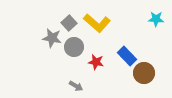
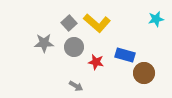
cyan star: rotated 14 degrees counterclockwise
gray star: moved 8 px left, 5 px down; rotated 12 degrees counterclockwise
blue rectangle: moved 2 px left, 1 px up; rotated 30 degrees counterclockwise
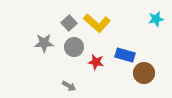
gray arrow: moved 7 px left
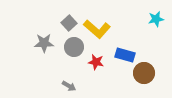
yellow L-shape: moved 6 px down
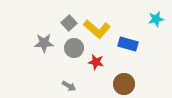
gray circle: moved 1 px down
blue rectangle: moved 3 px right, 11 px up
brown circle: moved 20 px left, 11 px down
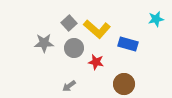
gray arrow: rotated 112 degrees clockwise
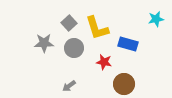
yellow L-shape: moved 1 px up; rotated 32 degrees clockwise
red star: moved 8 px right
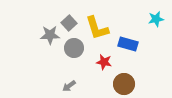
gray star: moved 6 px right, 8 px up
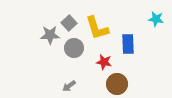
cyan star: rotated 21 degrees clockwise
blue rectangle: rotated 72 degrees clockwise
brown circle: moved 7 px left
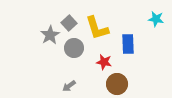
gray star: rotated 30 degrees counterclockwise
